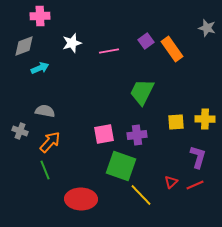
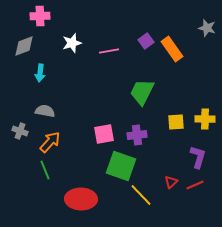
cyan arrow: moved 5 px down; rotated 120 degrees clockwise
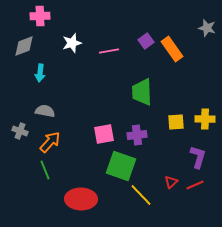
green trapezoid: rotated 28 degrees counterclockwise
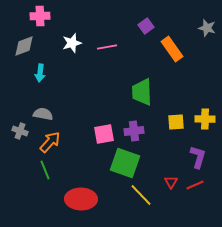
purple square: moved 15 px up
pink line: moved 2 px left, 4 px up
gray semicircle: moved 2 px left, 3 px down
purple cross: moved 3 px left, 4 px up
green square: moved 4 px right, 3 px up
red triangle: rotated 16 degrees counterclockwise
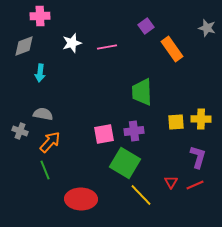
yellow cross: moved 4 px left
green square: rotated 12 degrees clockwise
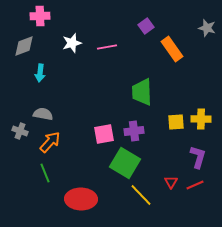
green line: moved 3 px down
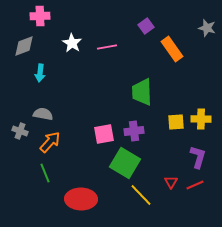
white star: rotated 24 degrees counterclockwise
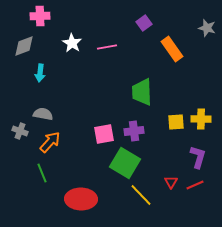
purple square: moved 2 px left, 3 px up
green line: moved 3 px left
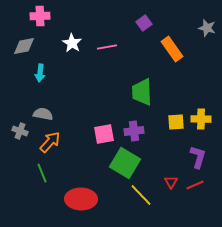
gray diamond: rotated 10 degrees clockwise
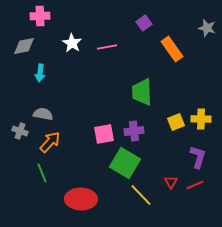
yellow square: rotated 18 degrees counterclockwise
